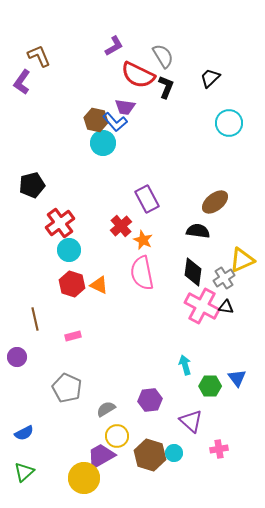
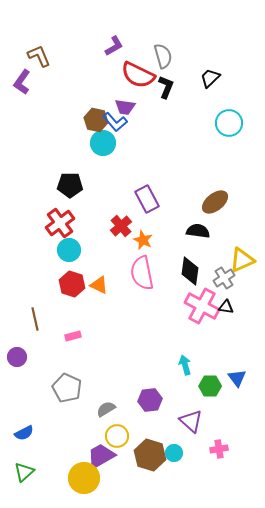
gray semicircle at (163, 56): rotated 15 degrees clockwise
black pentagon at (32, 185): moved 38 px right; rotated 15 degrees clockwise
black diamond at (193, 272): moved 3 px left, 1 px up
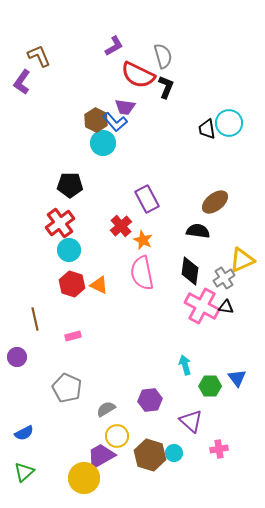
black trapezoid at (210, 78): moved 3 px left, 51 px down; rotated 55 degrees counterclockwise
brown hexagon at (96, 120): rotated 15 degrees clockwise
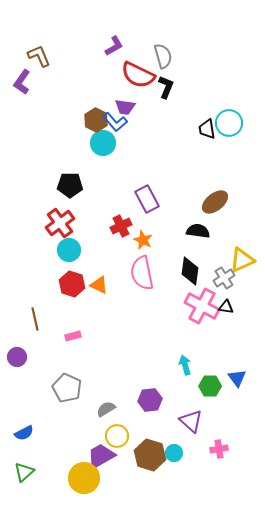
red cross at (121, 226): rotated 15 degrees clockwise
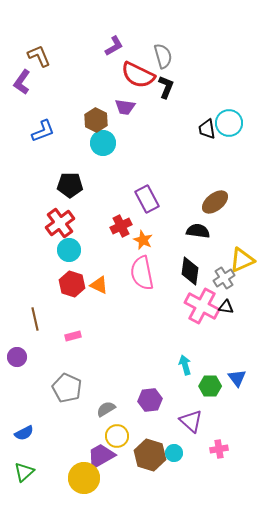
blue L-shape at (115, 122): moved 72 px left, 9 px down; rotated 70 degrees counterclockwise
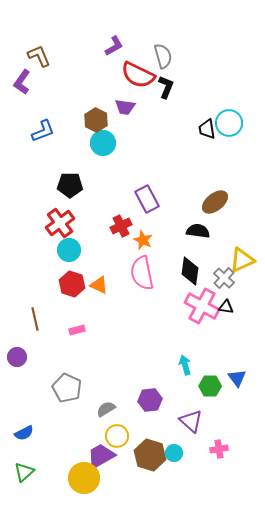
gray cross at (224, 278): rotated 15 degrees counterclockwise
pink rectangle at (73, 336): moved 4 px right, 6 px up
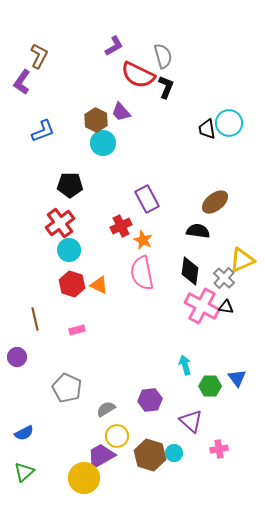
brown L-shape at (39, 56): rotated 50 degrees clockwise
purple trapezoid at (125, 107): moved 4 px left, 5 px down; rotated 40 degrees clockwise
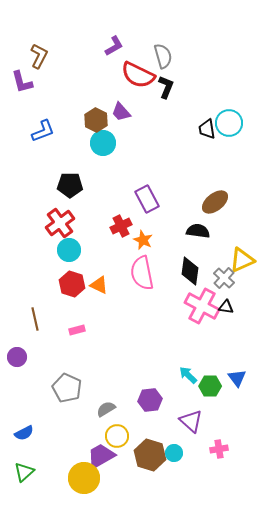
purple L-shape at (22, 82): rotated 50 degrees counterclockwise
cyan arrow at (185, 365): moved 3 px right, 10 px down; rotated 30 degrees counterclockwise
